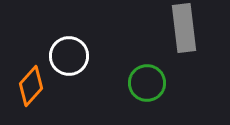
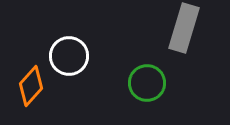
gray rectangle: rotated 24 degrees clockwise
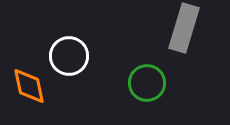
orange diamond: moved 2 px left; rotated 54 degrees counterclockwise
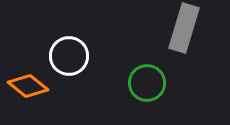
orange diamond: moved 1 px left; rotated 39 degrees counterclockwise
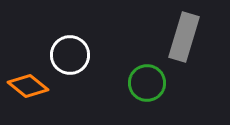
gray rectangle: moved 9 px down
white circle: moved 1 px right, 1 px up
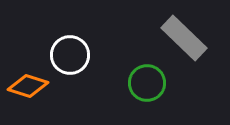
gray rectangle: moved 1 px down; rotated 63 degrees counterclockwise
orange diamond: rotated 21 degrees counterclockwise
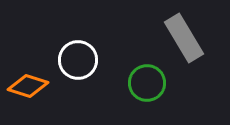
gray rectangle: rotated 15 degrees clockwise
white circle: moved 8 px right, 5 px down
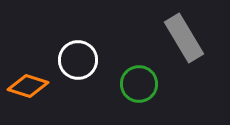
green circle: moved 8 px left, 1 px down
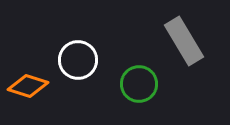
gray rectangle: moved 3 px down
